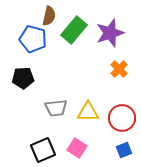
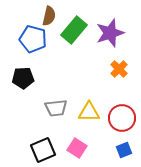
yellow triangle: moved 1 px right
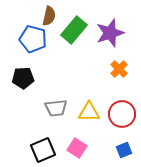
red circle: moved 4 px up
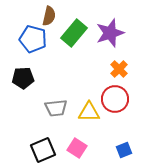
green rectangle: moved 3 px down
red circle: moved 7 px left, 15 px up
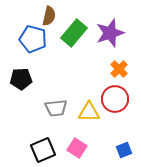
black pentagon: moved 2 px left, 1 px down
